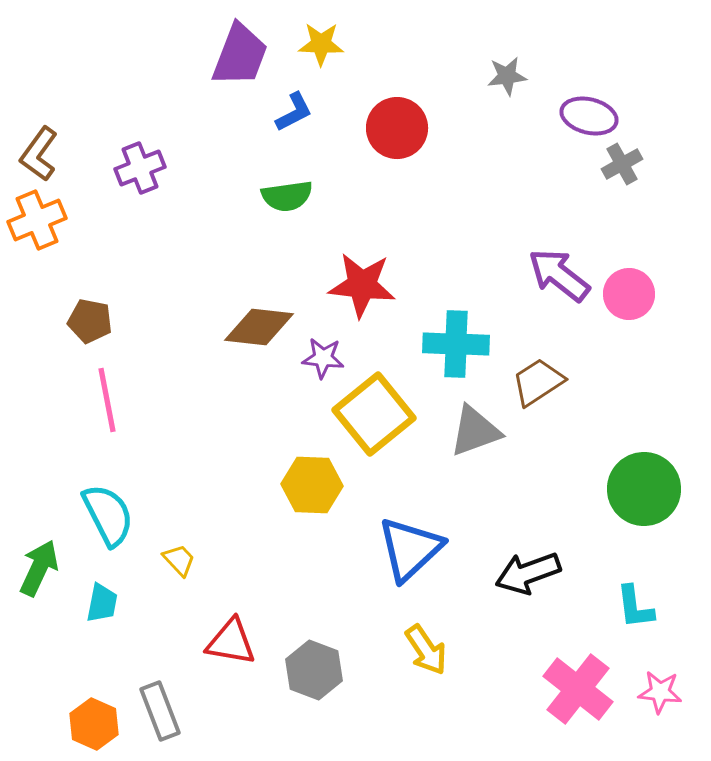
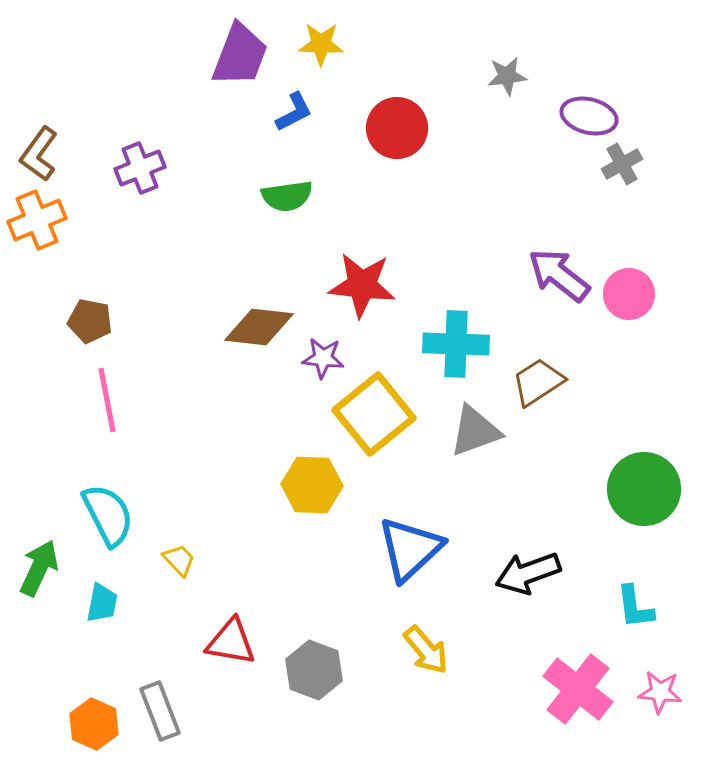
yellow arrow: rotated 6 degrees counterclockwise
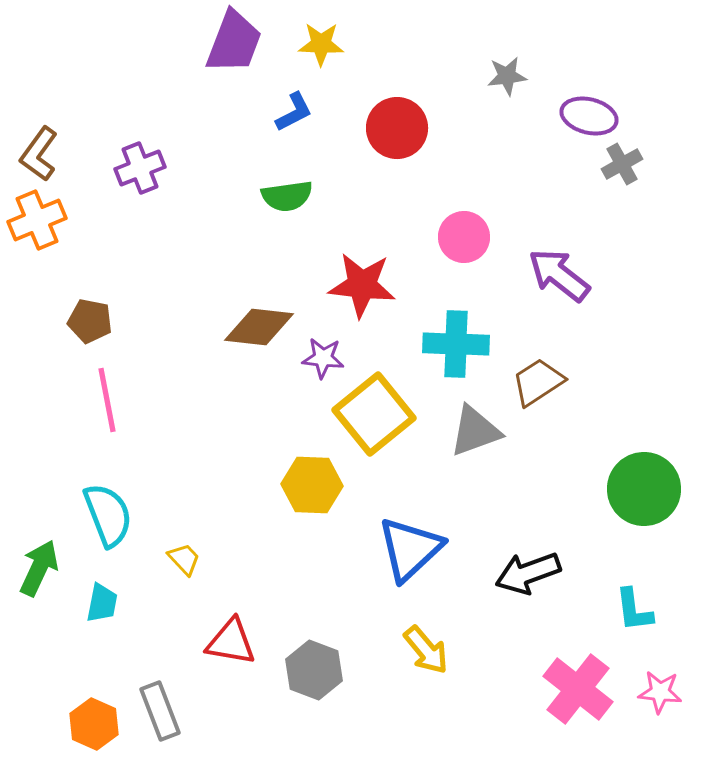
purple trapezoid: moved 6 px left, 13 px up
pink circle: moved 165 px left, 57 px up
cyan semicircle: rotated 6 degrees clockwise
yellow trapezoid: moved 5 px right, 1 px up
cyan L-shape: moved 1 px left, 3 px down
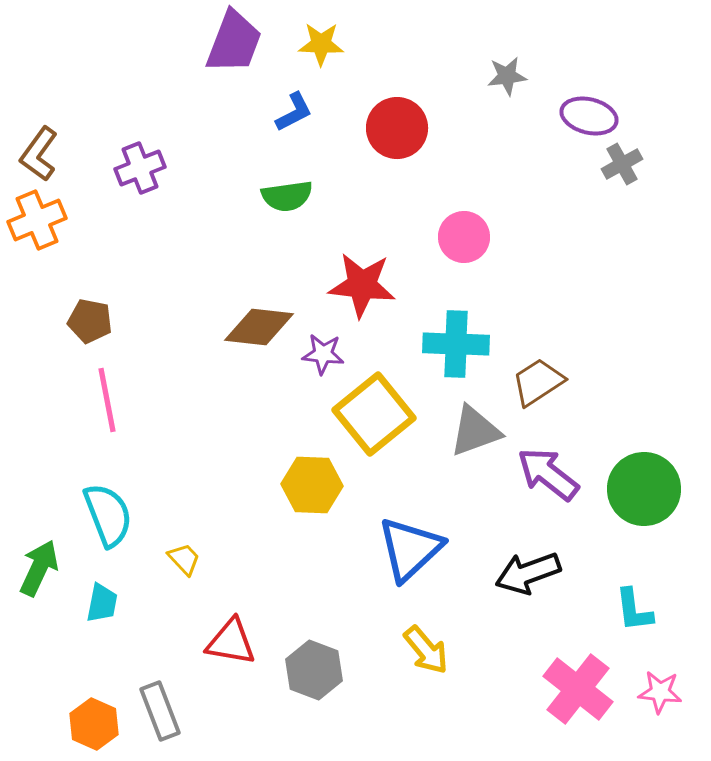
purple arrow: moved 11 px left, 199 px down
purple star: moved 4 px up
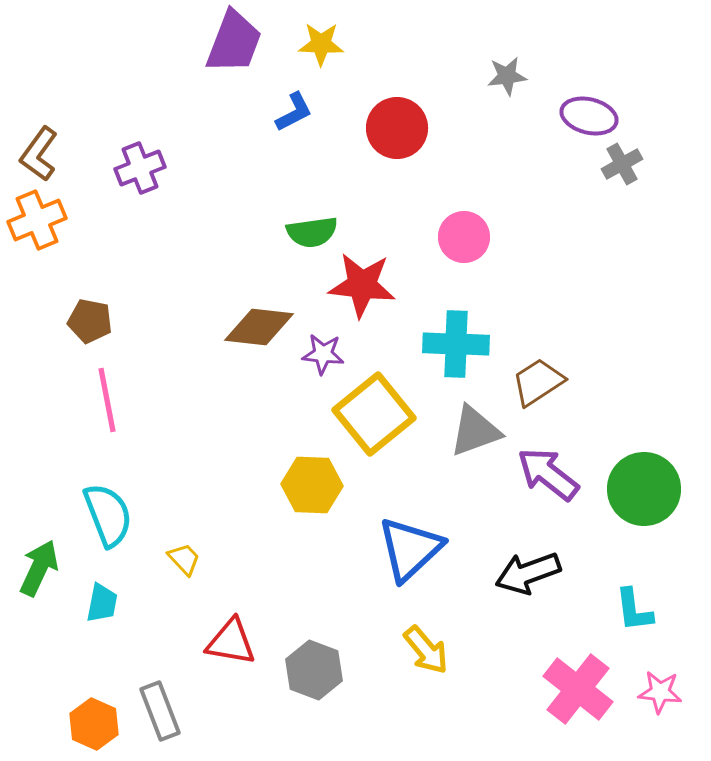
green semicircle: moved 25 px right, 36 px down
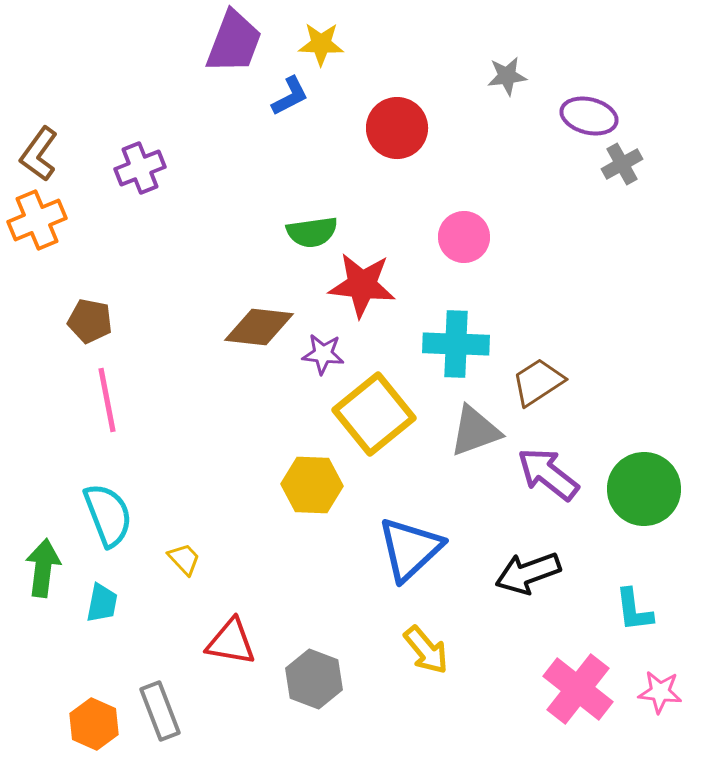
blue L-shape: moved 4 px left, 16 px up
green arrow: moved 4 px right; rotated 18 degrees counterclockwise
gray hexagon: moved 9 px down
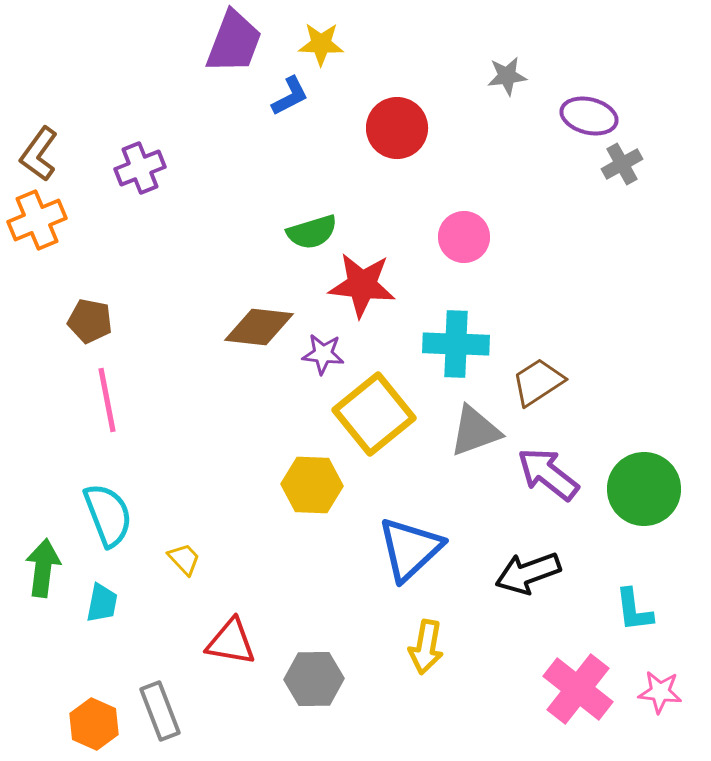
green semicircle: rotated 9 degrees counterclockwise
yellow arrow: moved 3 px up; rotated 50 degrees clockwise
gray hexagon: rotated 22 degrees counterclockwise
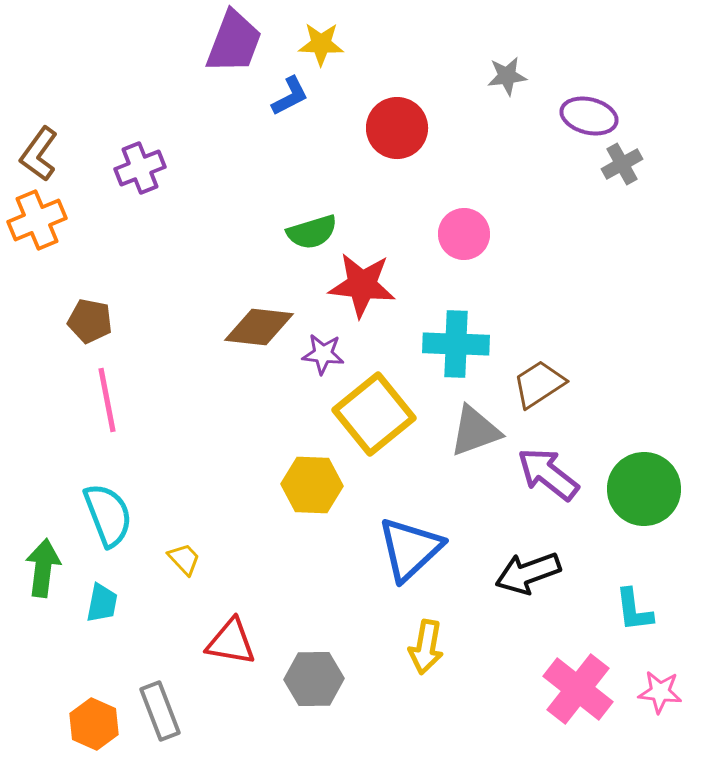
pink circle: moved 3 px up
brown trapezoid: moved 1 px right, 2 px down
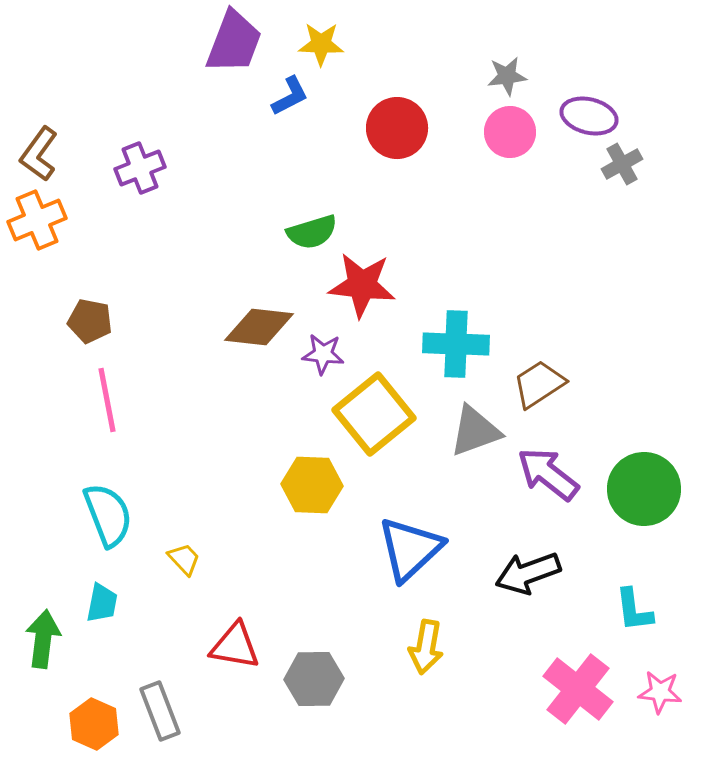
pink circle: moved 46 px right, 102 px up
green arrow: moved 71 px down
red triangle: moved 4 px right, 4 px down
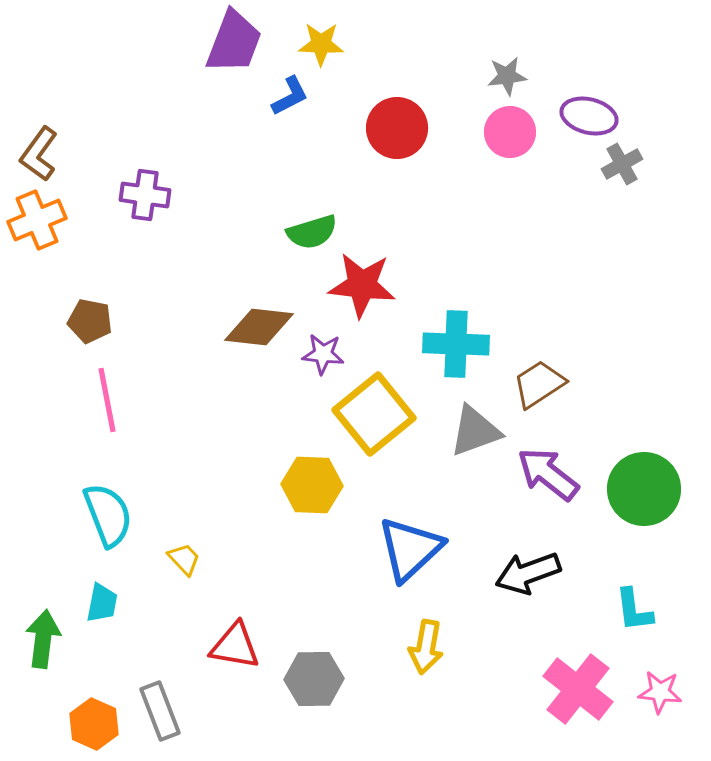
purple cross: moved 5 px right, 27 px down; rotated 30 degrees clockwise
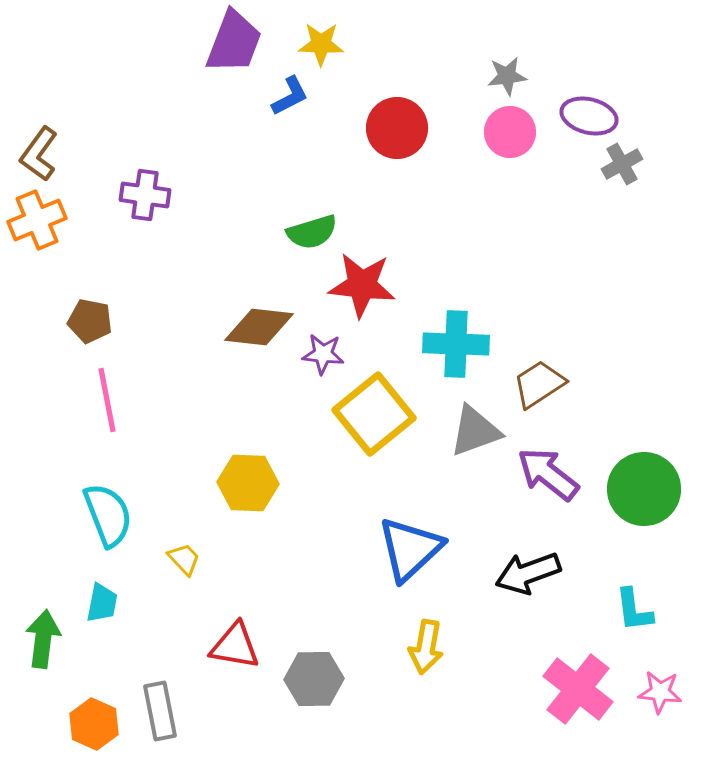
yellow hexagon: moved 64 px left, 2 px up
gray rectangle: rotated 10 degrees clockwise
